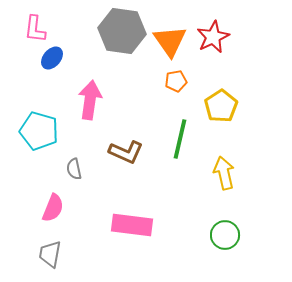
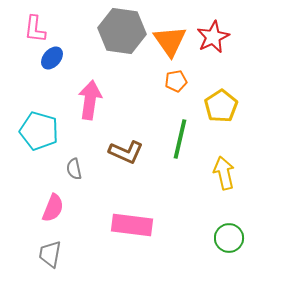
green circle: moved 4 px right, 3 px down
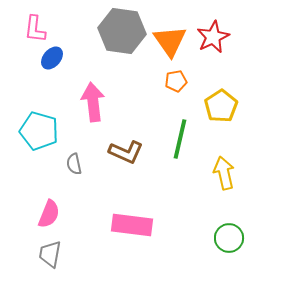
pink arrow: moved 3 px right, 2 px down; rotated 15 degrees counterclockwise
gray semicircle: moved 5 px up
pink semicircle: moved 4 px left, 6 px down
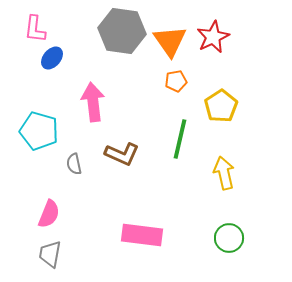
brown L-shape: moved 4 px left, 2 px down
pink rectangle: moved 10 px right, 10 px down
